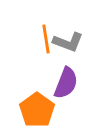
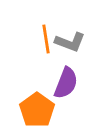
gray L-shape: moved 2 px right
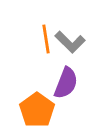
gray L-shape: rotated 24 degrees clockwise
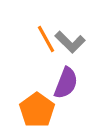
orange line: rotated 20 degrees counterclockwise
